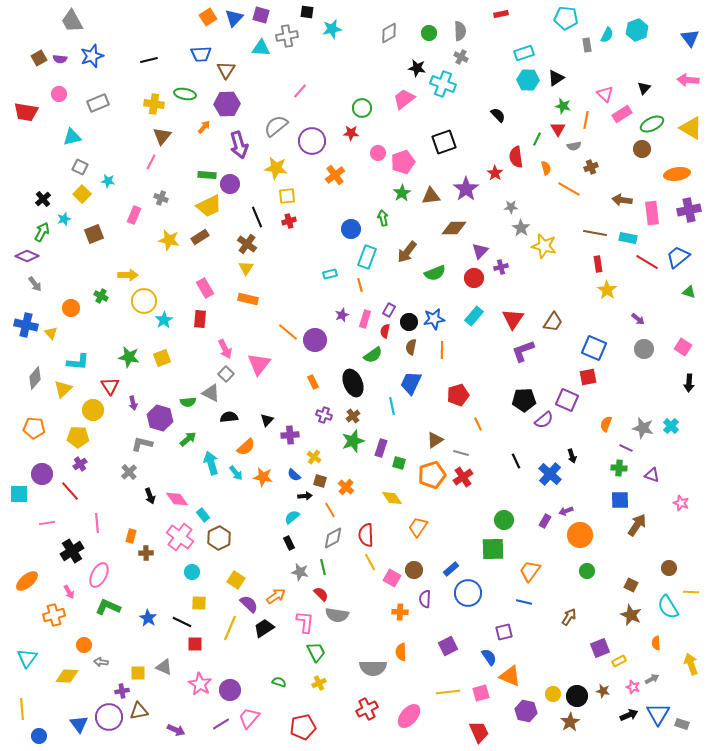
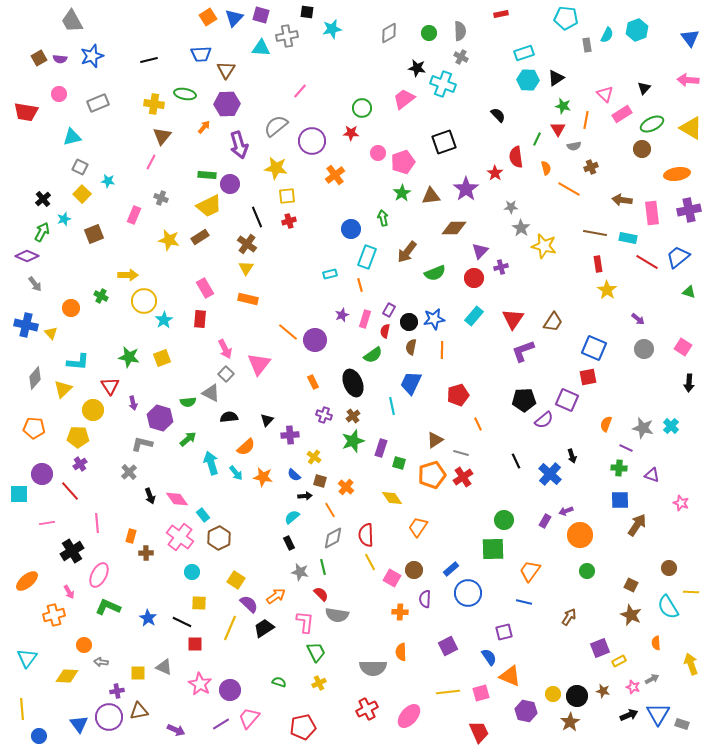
purple cross at (122, 691): moved 5 px left
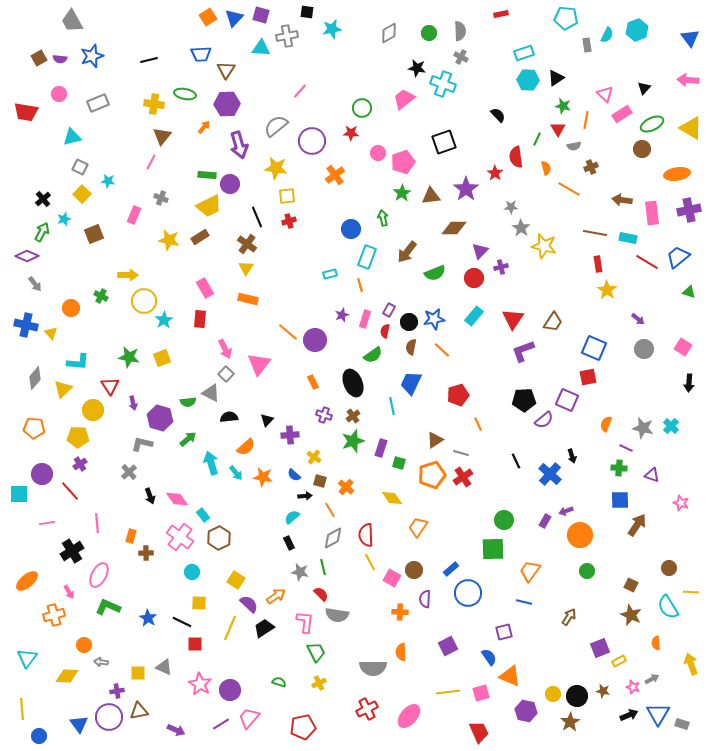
orange line at (442, 350): rotated 48 degrees counterclockwise
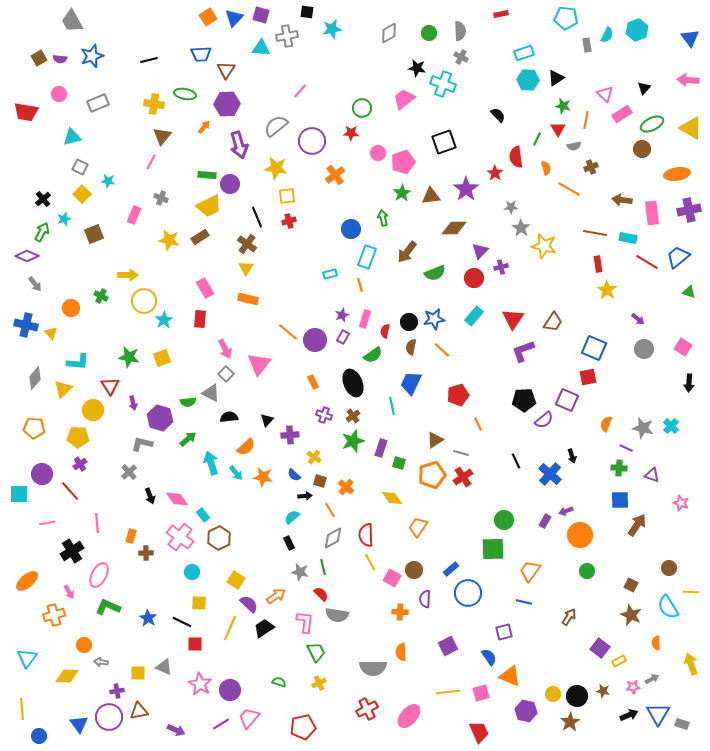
purple rectangle at (389, 310): moved 46 px left, 27 px down
purple square at (600, 648): rotated 30 degrees counterclockwise
pink star at (633, 687): rotated 24 degrees counterclockwise
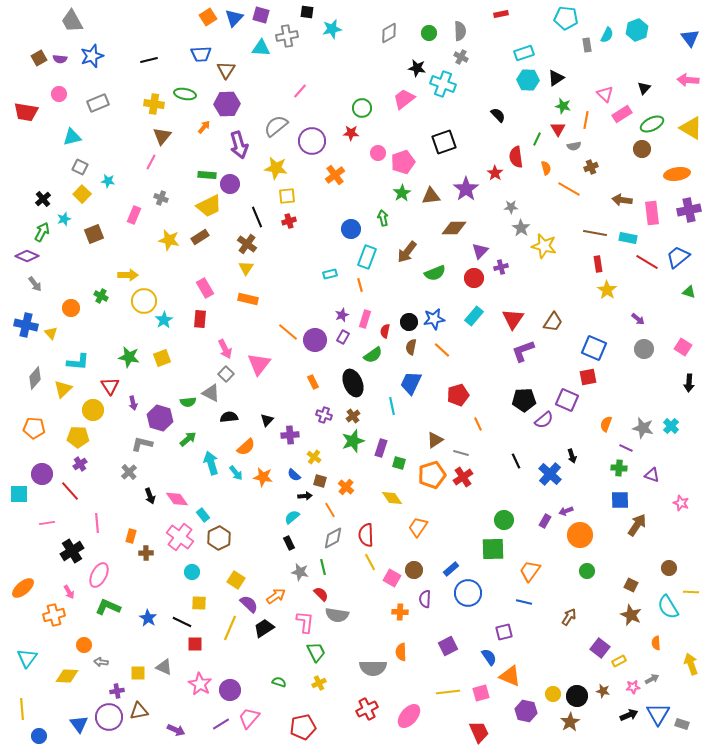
orange ellipse at (27, 581): moved 4 px left, 7 px down
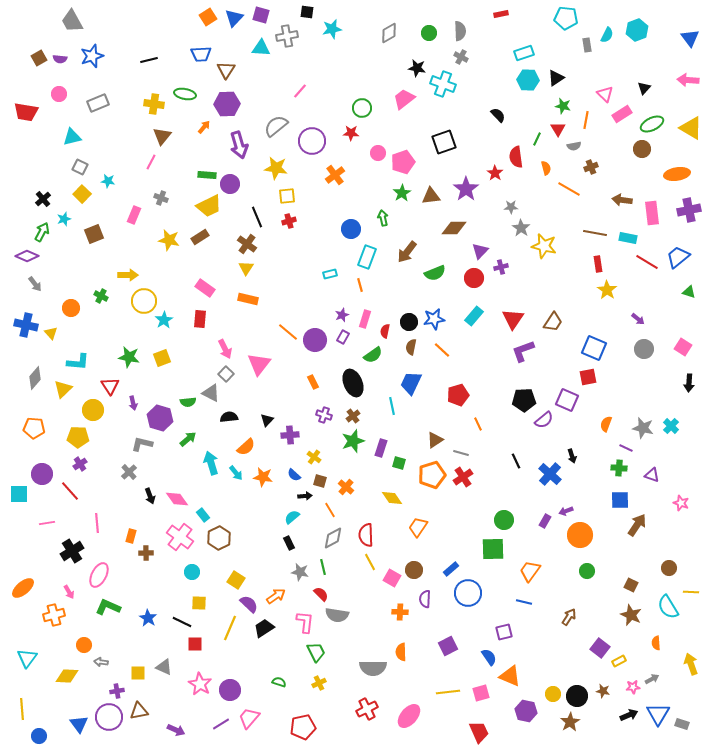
pink rectangle at (205, 288): rotated 24 degrees counterclockwise
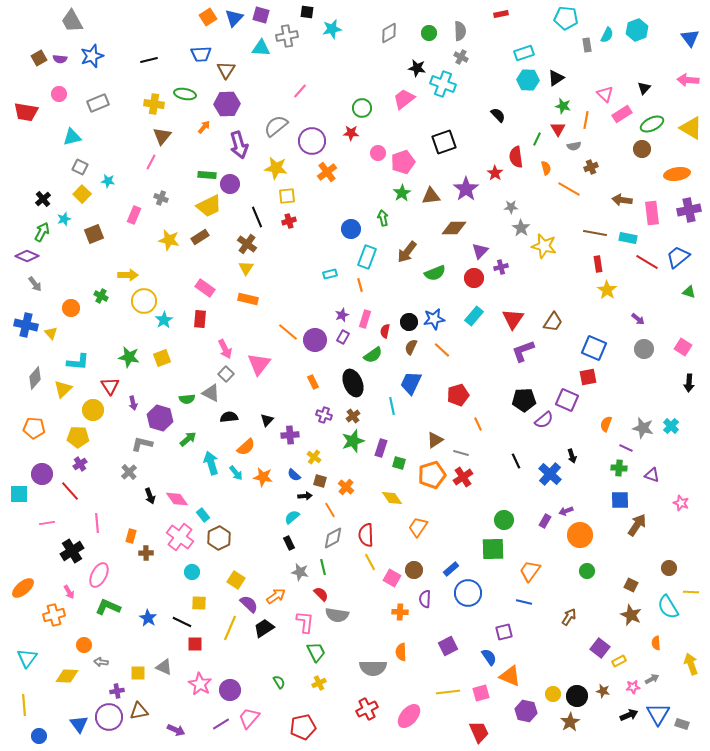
orange cross at (335, 175): moved 8 px left, 3 px up
brown semicircle at (411, 347): rotated 14 degrees clockwise
green semicircle at (188, 402): moved 1 px left, 3 px up
green semicircle at (279, 682): rotated 40 degrees clockwise
yellow line at (22, 709): moved 2 px right, 4 px up
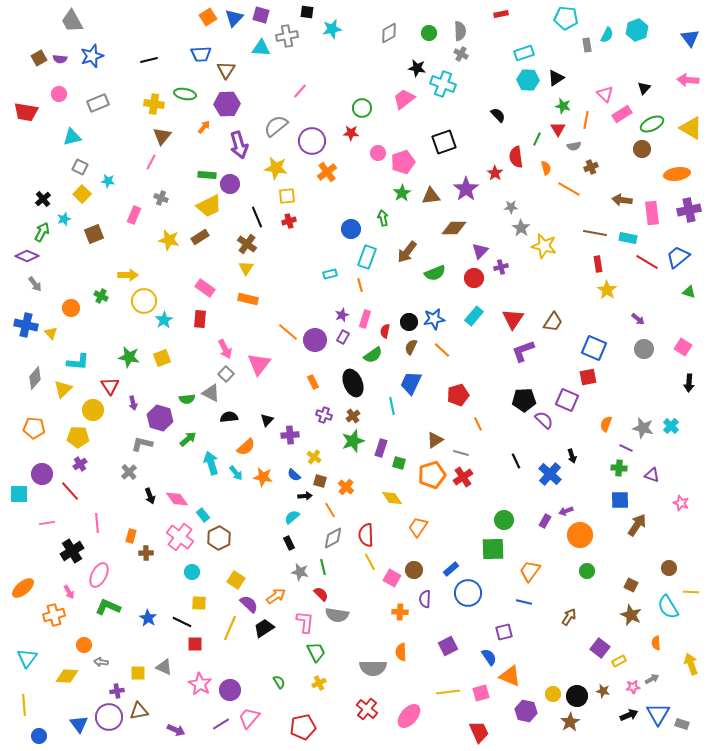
gray cross at (461, 57): moved 3 px up
purple semicircle at (544, 420): rotated 96 degrees counterclockwise
red cross at (367, 709): rotated 25 degrees counterclockwise
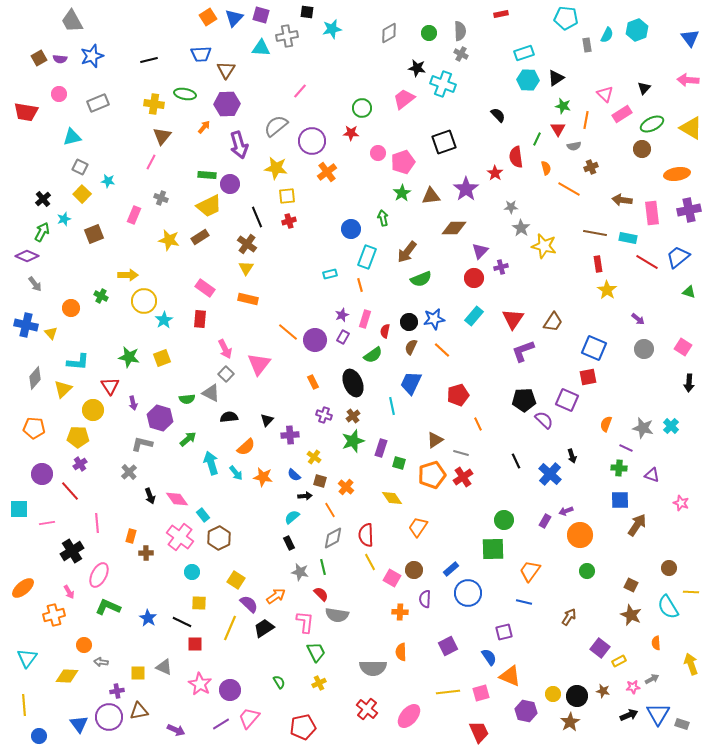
green semicircle at (435, 273): moved 14 px left, 6 px down
cyan square at (19, 494): moved 15 px down
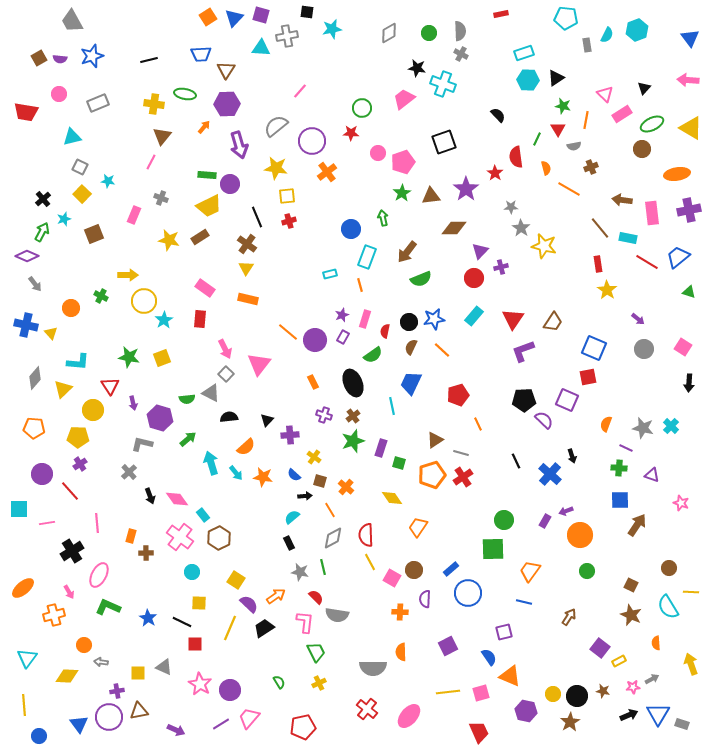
brown line at (595, 233): moved 5 px right, 5 px up; rotated 40 degrees clockwise
red semicircle at (321, 594): moved 5 px left, 3 px down
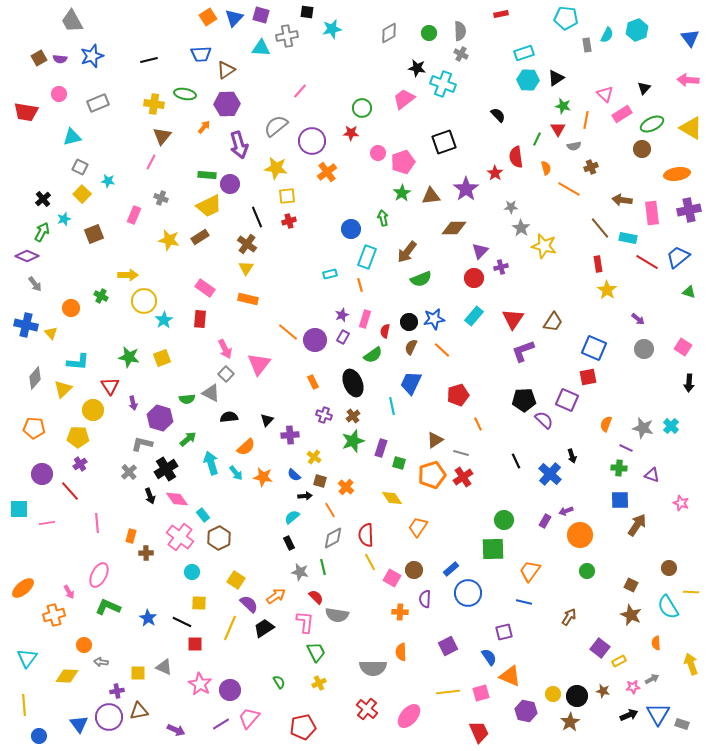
brown triangle at (226, 70): rotated 24 degrees clockwise
black cross at (72, 551): moved 94 px right, 82 px up
